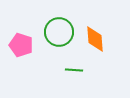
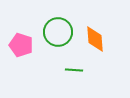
green circle: moved 1 px left
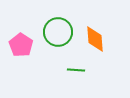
pink pentagon: rotated 15 degrees clockwise
green line: moved 2 px right
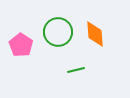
orange diamond: moved 5 px up
green line: rotated 18 degrees counterclockwise
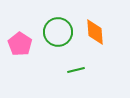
orange diamond: moved 2 px up
pink pentagon: moved 1 px left, 1 px up
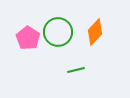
orange diamond: rotated 48 degrees clockwise
pink pentagon: moved 8 px right, 6 px up
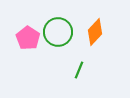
green line: moved 3 px right; rotated 54 degrees counterclockwise
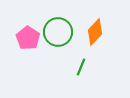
green line: moved 2 px right, 3 px up
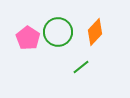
green line: rotated 30 degrees clockwise
